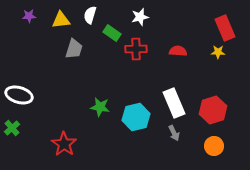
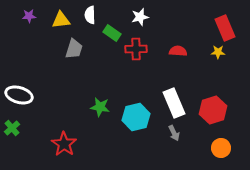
white semicircle: rotated 18 degrees counterclockwise
orange circle: moved 7 px right, 2 px down
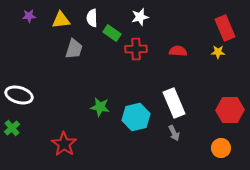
white semicircle: moved 2 px right, 3 px down
red hexagon: moved 17 px right; rotated 16 degrees clockwise
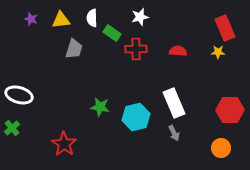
purple star: moved 2 px right, 3 px down; rotated 24 degrees clockwise
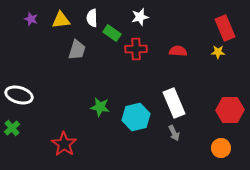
gray trapezoid: moved 3 px right, 1 px down
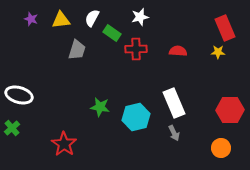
white semicircle: rotated 30 degrees clockwise
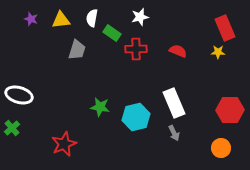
white semicircle: rotated 18 degrees counterclockwise
red semicircle: rotated 18 degrees clockwise
red star: rotated 15 degrees clockwise
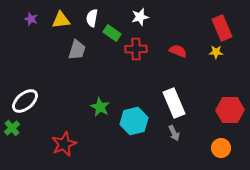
red rectangle: moved 3 px left
yellow star: moved 2 px left
white ellipse: moved 6 px right, 6 px down; rotated 56 degrees counterclockwise
green star: rotated 18 degrees clockwise
cyan hexagon: moved 2 px left, 4 px down
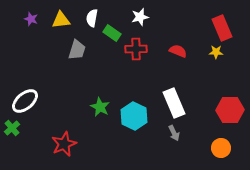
cyan hexagon: moved 5 px up; rotated 20 degrees counterclockwise
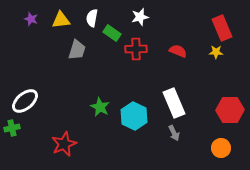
green cross: rotated 28 degrees clockwise
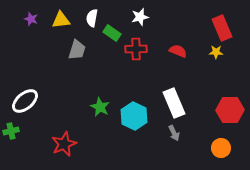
green cross: moved 1 px left, 3 px down
